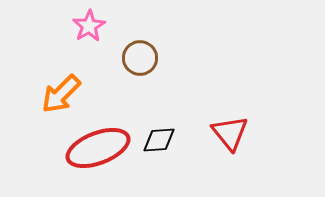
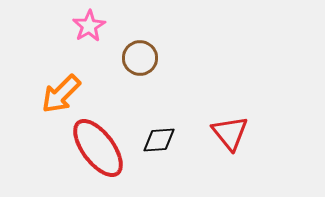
red ellipse: rotated 74 degrees clockwise
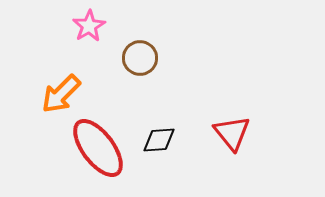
red triangle: moved 2 px right
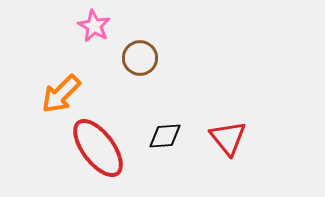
pink star: moved 5 px right; rotated 12 degrees counterclockwise
red triangle: moved 4 px left, 5 px down
black diamond: moved 6 px right, 4 px up
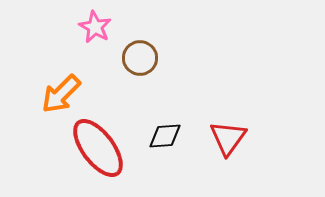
pink star: moved 1 px right, 1 px down
red triangle: rotated 15 degrees clockwise
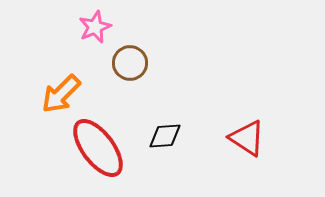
pink star: rotated 20 degrees clockwise
brown circle: moved 10 px left, 5 px down
red triangle: moved 19 px right; rotated 33 degrees counterclockwise
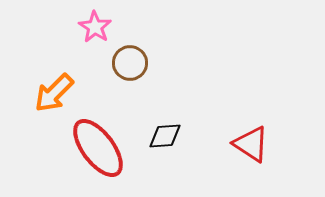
pink star: rotated 16 degrees counterclockwise
orange arrow: moved 7 px left, 1 px up
red triangle: moved 4 px right, 6 px down
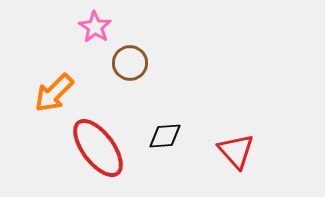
red triangle: moved 15 px left, 7 px down; rotated 15 degrees clockwise
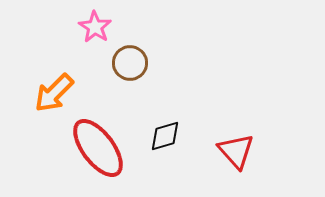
black diamond: rotated 12 degrees counterclockwise
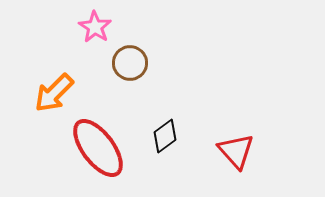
black diamond: rotated 20 degrees counterclockwise
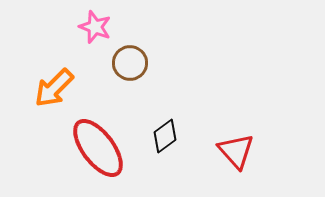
pink star: rotated 12 degrees counterclockwise
orange arrow: moved 5 px up
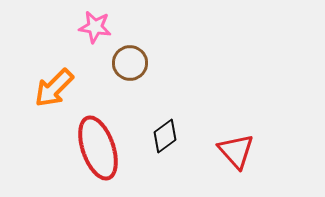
pink star: rotated 12 degrees counterclockwise
red ellipse: rotated 18 degrees clockwise
